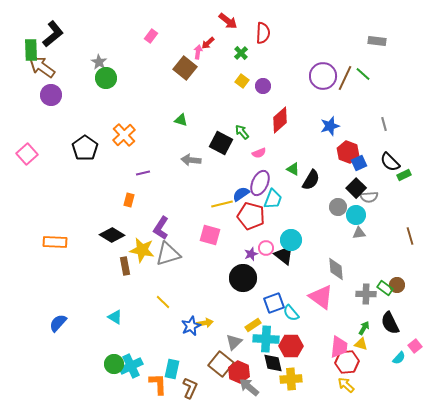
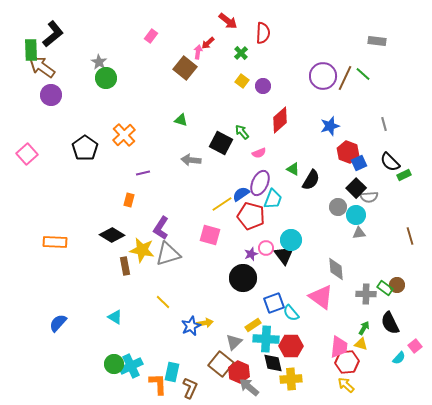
yellow line at (222, 204): rotated 20 degrees counterclockwise
black triangle at (284, 255): rotated 15 degrees clockwise
cyan rectangle at (172, 369): moved 3 px down
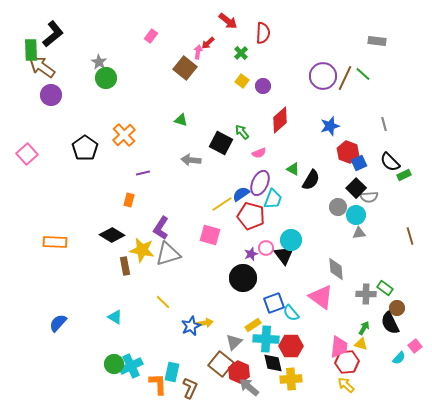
brown circle at (397, 285): moved 23 px down
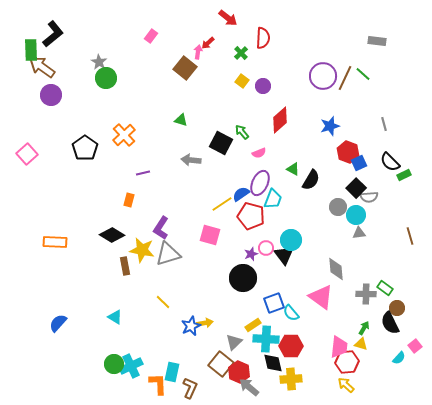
red arrow at (228, 21): moved 3 px up
red semicircle at (263, 33): moved 5 px down
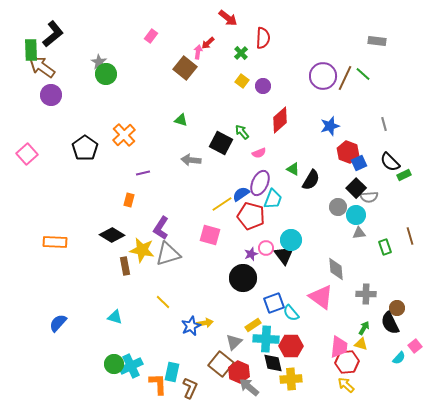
green circle at (106, 78): moved 4 px up
green rectangle at (385, 288): moved 41 px up; rotated 35 degrees clockwise
cyan triangle at (115, 317): rotated 14 degrees counterclockwise
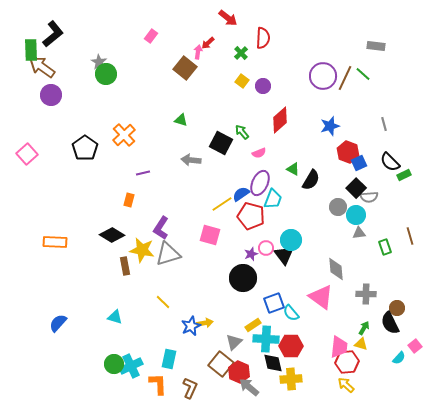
gray rectangle at (377, 41): moved 1 px left, 5 px down
cyan rectangle at (172, 372): moved 3 px left, 13 px up
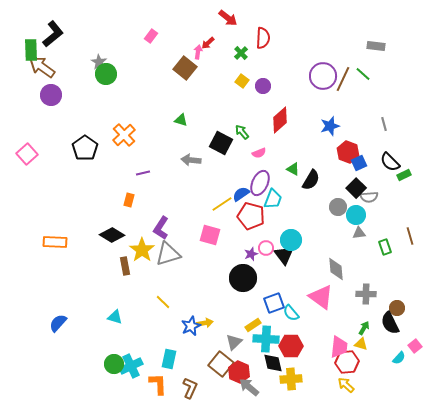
brown line at (345, 78): moved 2 px left, 1 px down
yellow star at (142, 250): rotated 25 degrees clockwise
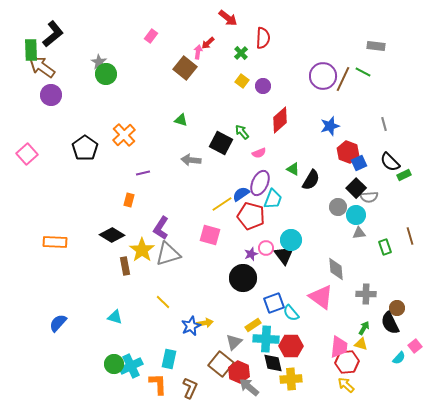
green line at (363, 74): moved 2 px up; rotated 14 degrees counterclockwise
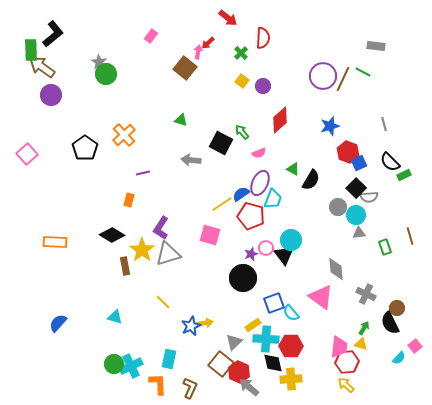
gray cross at (366, 294): rotated 24 degrees clockwise
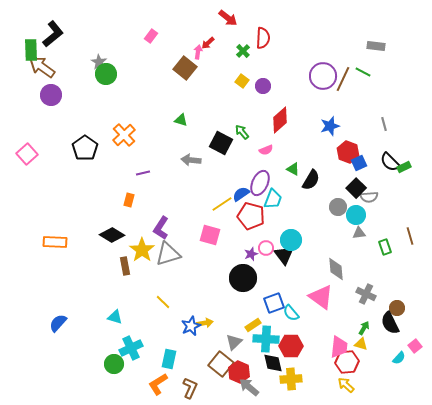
green cross at (241, 53): moved 2 px right, 2 px up
pink semicircle at (259, 153): moved 7 px right, 3 px up
green rectangle at (404, 175): moved 8 px up
cyan cross at (131, 366): moved 18 px up
orange L-shape at (158, 384): rotated 120 degrees counterclockwise
